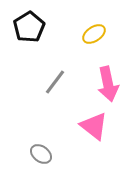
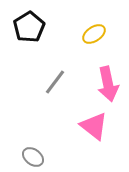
gray ellipse: moved 8 px left, 3 px down
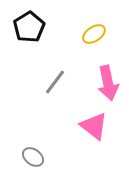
pink arrow: moved 1 px up
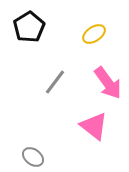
pink arrow: rotated 24 degrees counterclockwise
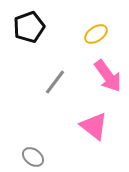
black pentagon: rotated 12 degrees clockwise
yellow ellipse: moved 2 px right
pink arrow: moved 7 px up
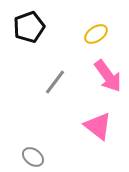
pink triangle: moved 4 px right
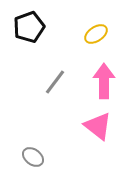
pink arrow: moved 4 px left, 5 px down; rotated 144 degrees counterclockwise
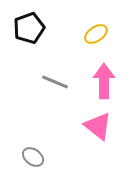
black pentagon: moved 1 px down
gray line: rotated 76 degrees clockwise
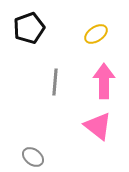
gray line: rotated 72 degrees clockwise
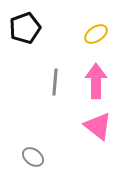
black pentagon: moved 4 px left
pink arrow: moved 8 px left
